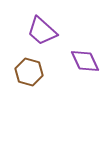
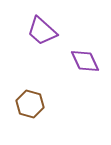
brown hexagon: moved 1 px right, 32 px down
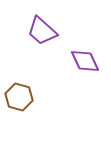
brown hexagon: moved 11 px left, 7 px up
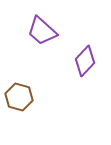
purple diamond: rotated 68 degrees clockwise
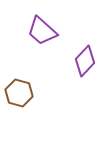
brown hexagon: moved 4 px up
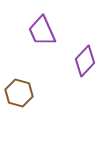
purple trapezoid: rotated 24 degrees clockwise
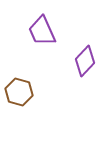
brown hexagon: moved 1 px up
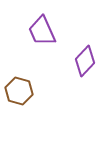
brown hexagon: moved 1 px up
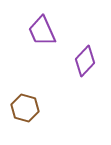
brown hexagon: moved 6 px right, 17 px down
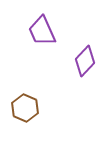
brown hexagon: rotated 8 degrees clockwise
